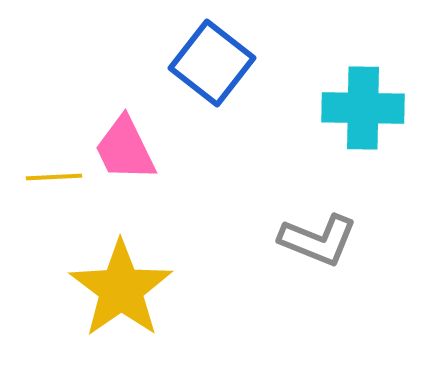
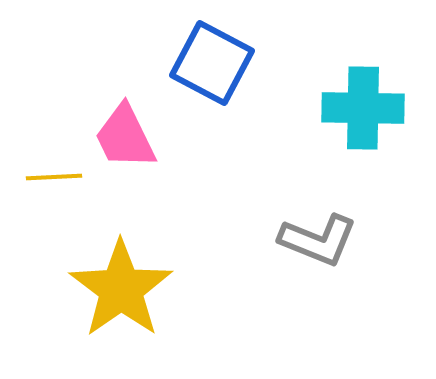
blue square: rotated 10 degrees counterclockwise
pink trapezoid: moved 12 px up
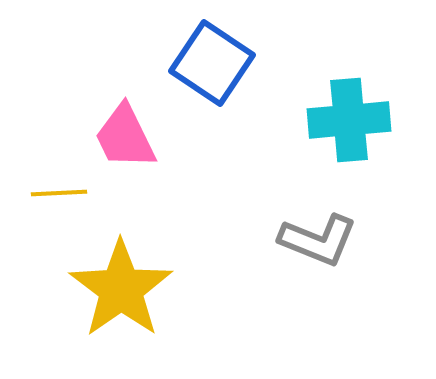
blue square: rotated 6 degrees clockwise
cyan cross: moved 14 px left, 12 px down; rotated 6 degrees counterclockwise
yellow line: moved 5 px right, 16 px down
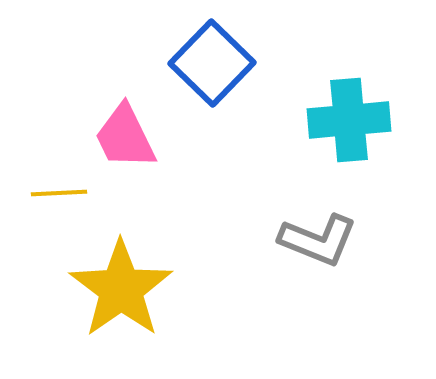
blue square: rotated 10 degrees clockwise
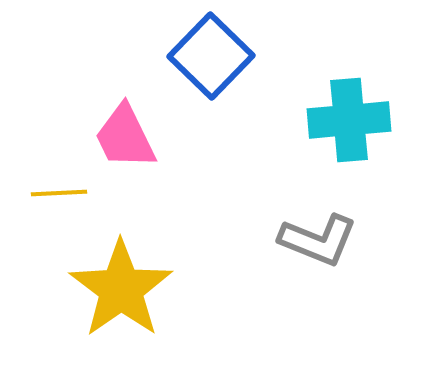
blue square: moved 1 px left, 7 px up
